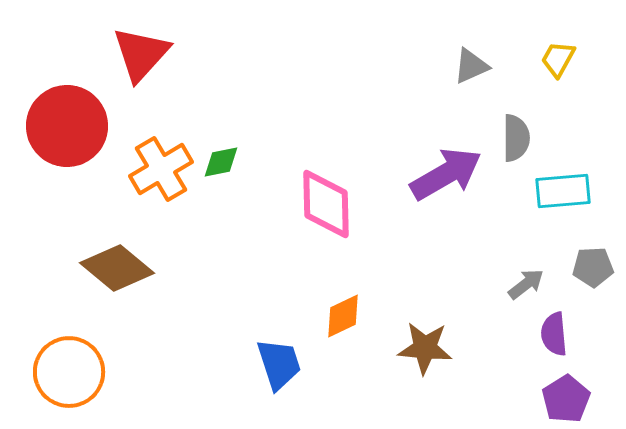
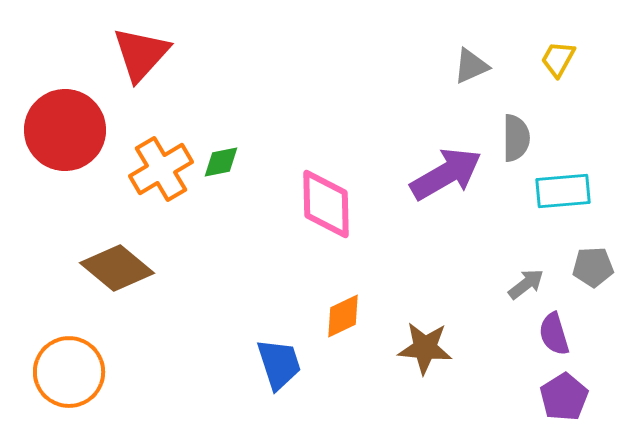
red circle: moved 2 px left, 4 px down
purple semicircle: rotated 12 degrees counterclockwise
purple pentagon: moved 2 px left, 2 px up
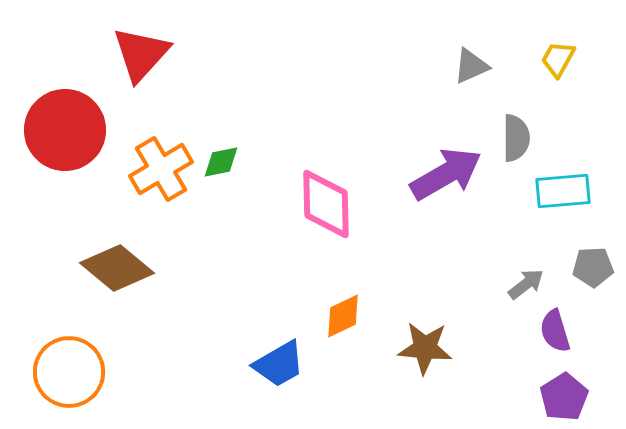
purple semicircle: moved 1 px right, 3 px up
blue trapezoid: rotated 78 degrees clockwise
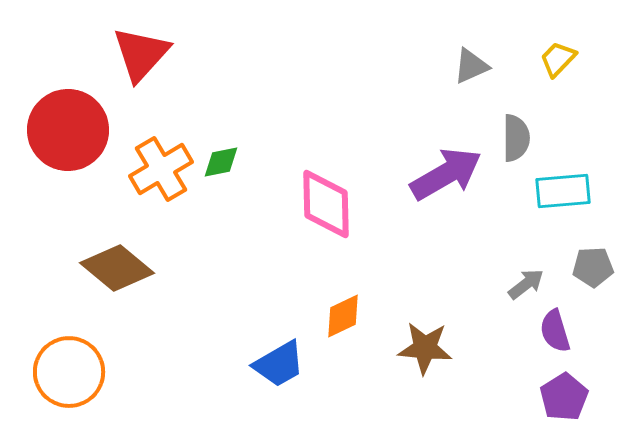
yellow trapezoid: rotated 15 degrees clockwise
red circle: moved 3 px right
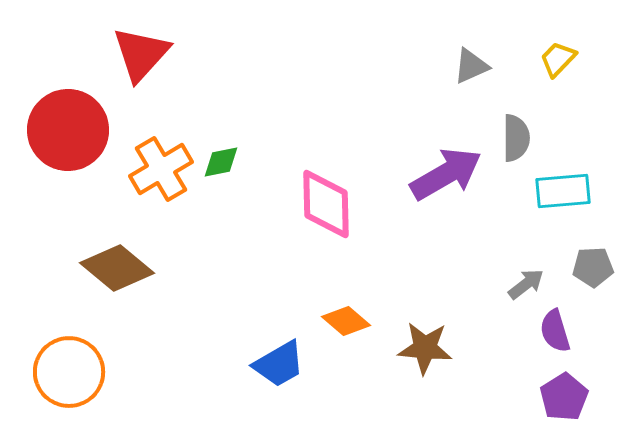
orange diamond: moved 3 px right, 5 px down; rotated 66 degrees clockwise
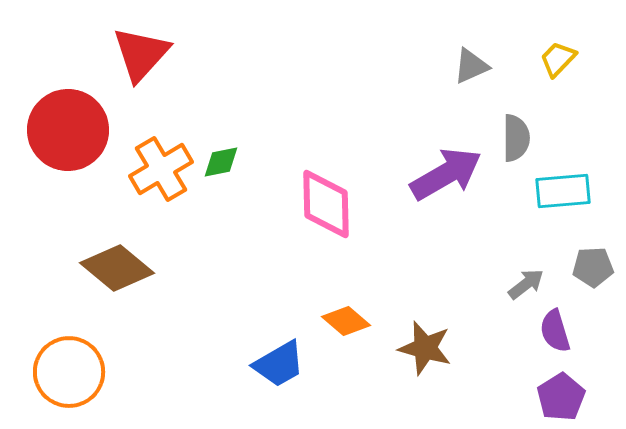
brown star: rotated 10 degrees clockwise
purple pentagon: moved 3 px left
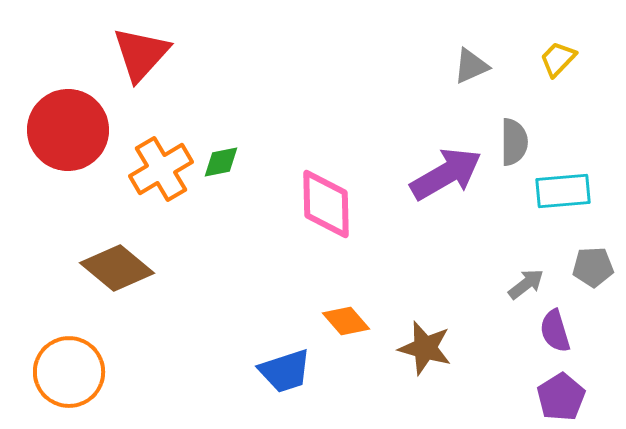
gray semicircle: moved 2 px left, 4 px down
orange diamond: rotated 9 degrees clockwise
blue trapezoid: moved 6 px right, 7 px down; rotated 12 degrees clockwise
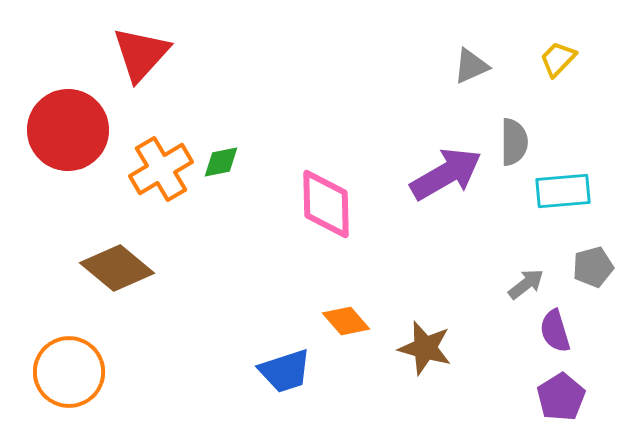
gray pentagon: rotated 12 degrees counterclockwise
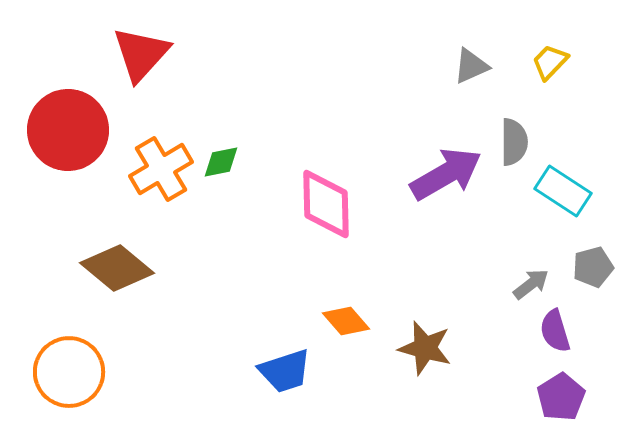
yellow trapezoid: moved 8 px left, 3 px down
cyan rectangle: rotated 38 degrees clockwise
gray arrow: moved 5 px right
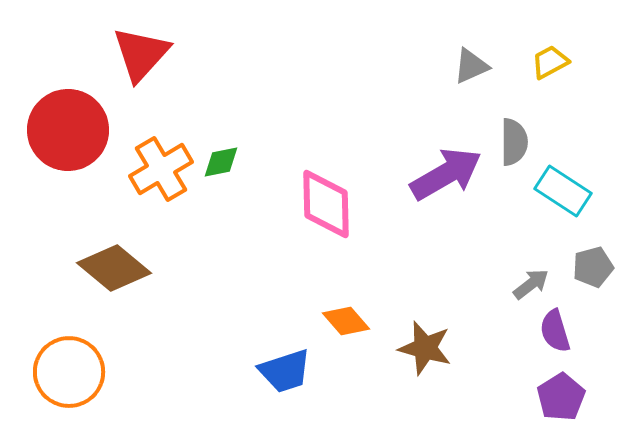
yellow trapezoid: rotated 18 degrees clockwise
brown diamond: moved 3 px left
